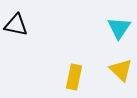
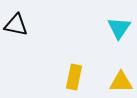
yellow triangle: moved 12 px down; rotated 45 degrees counterclockwise
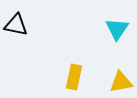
cyan triangle: moved 2 px left, 1 px down
yellow triangle: rotated 10 degrees counterclockwise
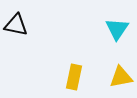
yellow triangle: moved 5 px up
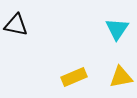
yellow rectangle: rotated 55 degrees clockwise
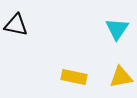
yellow rectangle: rotated 35 degrees clockwise
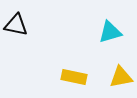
cyan triangle: moved 7 px left, 3 px down; rotated 40 degrees clockwise
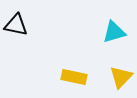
cyan triangle: moved 4 px right
yellow triangle: rotated 35 degrees counterclockwise
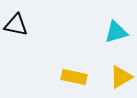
cyan triangle: moved 2 px right
yellow triangle: rotated 15 degrees clockwise
